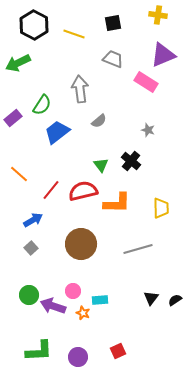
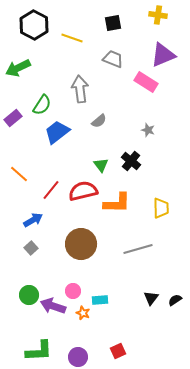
yellow line: moved 2 px left, 4 px down
green arrow: moved 5 px down
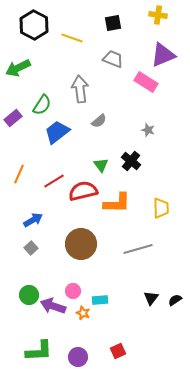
orange line: rotated 72 degrees clockwise
red line: moved 3 px right, 9 px up; rotated 20 degrees clockwise
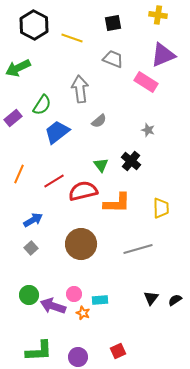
pink circle: moved 1 px right, 3 px down
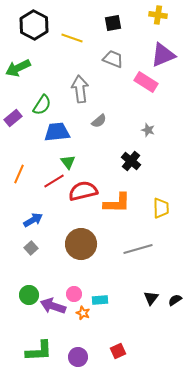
blue trapezoid: rotated 32 degrees clockwise
green triangle: moved 33 px left, 3 px up
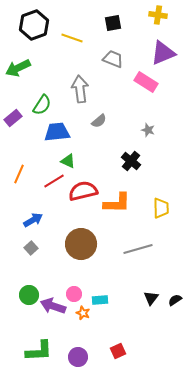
black hexagon: rotated 12 degrees clockwise
purple triangle: moved 2 px up
green triangle: moved 1 px up; rotated 28 degrees counterclockwise
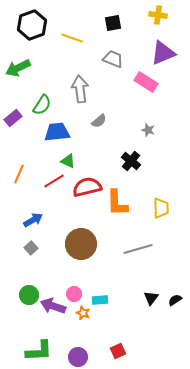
black hexagon: moved 2 px left
red semicircle: moved 4 px right, 4 px up
orange L-shape: rotated 88 degrees clockwise
